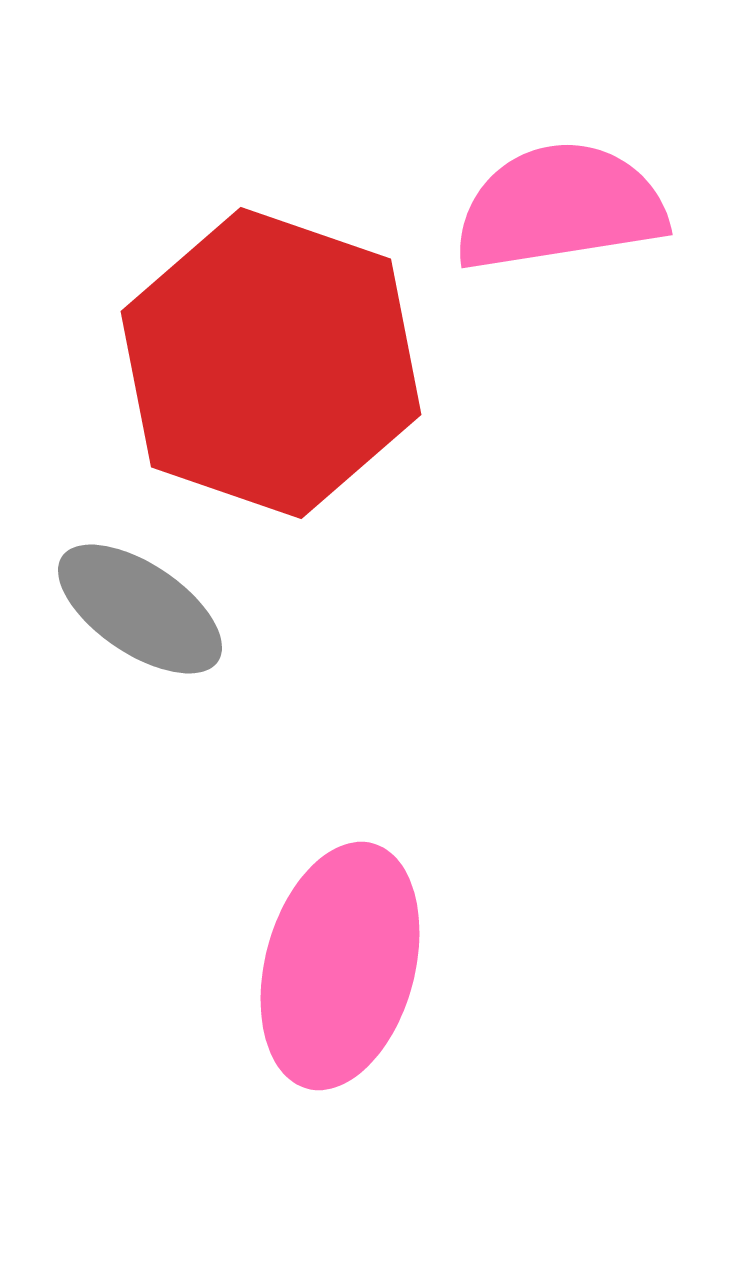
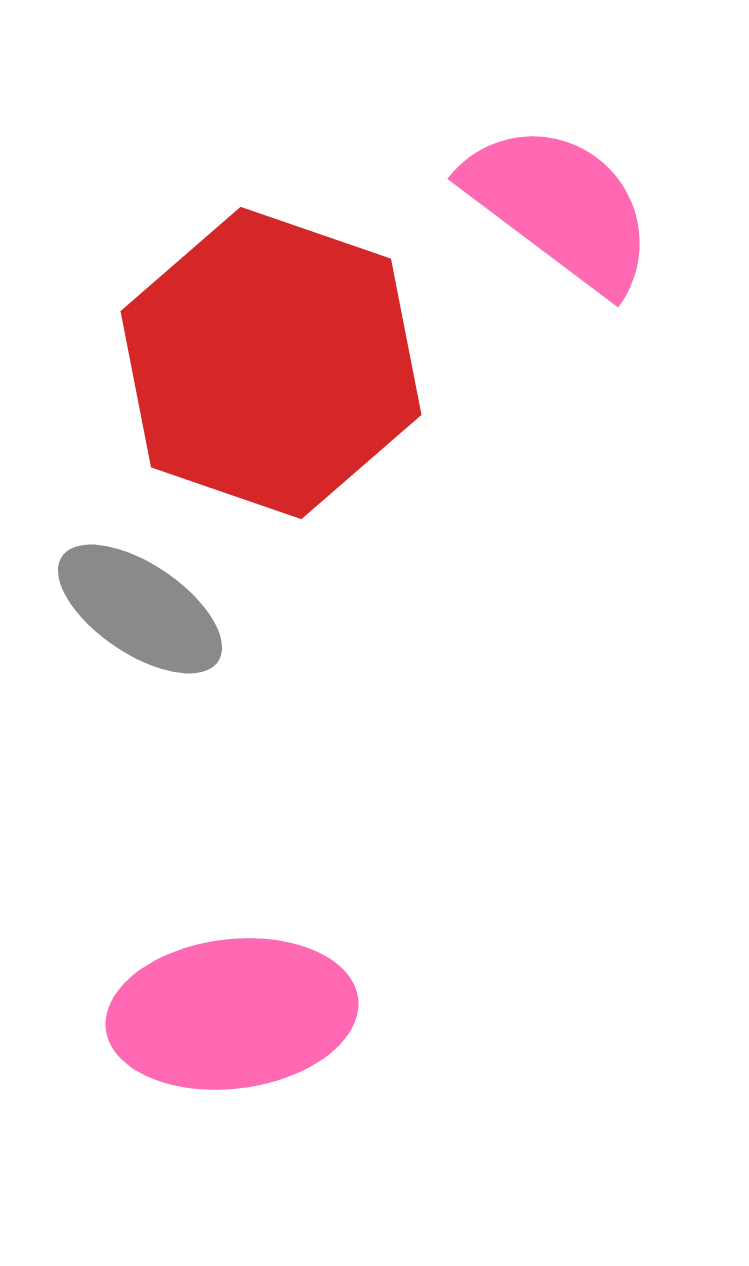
pink semicircle: rotated 46 degrees clockwise
pink ellipse: moved 108 px left, 48 px down; rotated 68 degrees clockwise
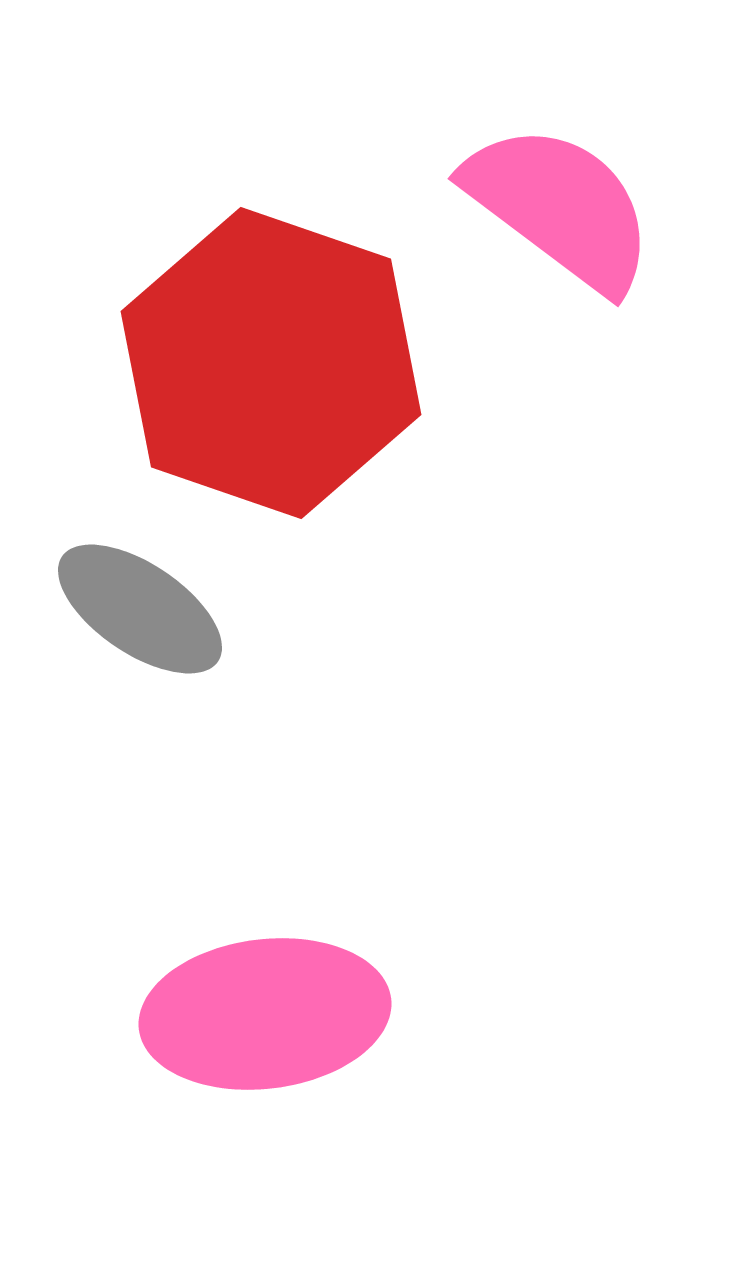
pink ellipse: moved 33 px right
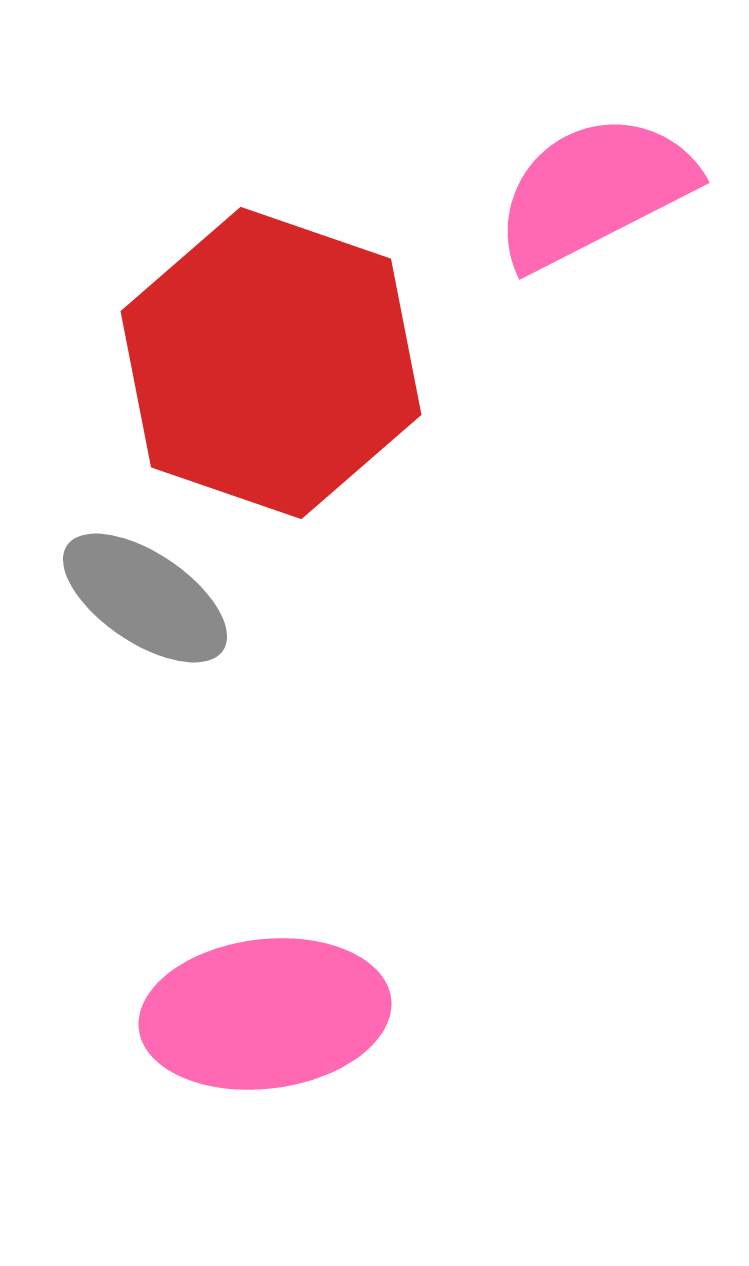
pink semicircle: moved 34 px right, 16 px up; rotated 64 degrees counterclockwise
gray ellipse: moved 5 px right, 11 px up
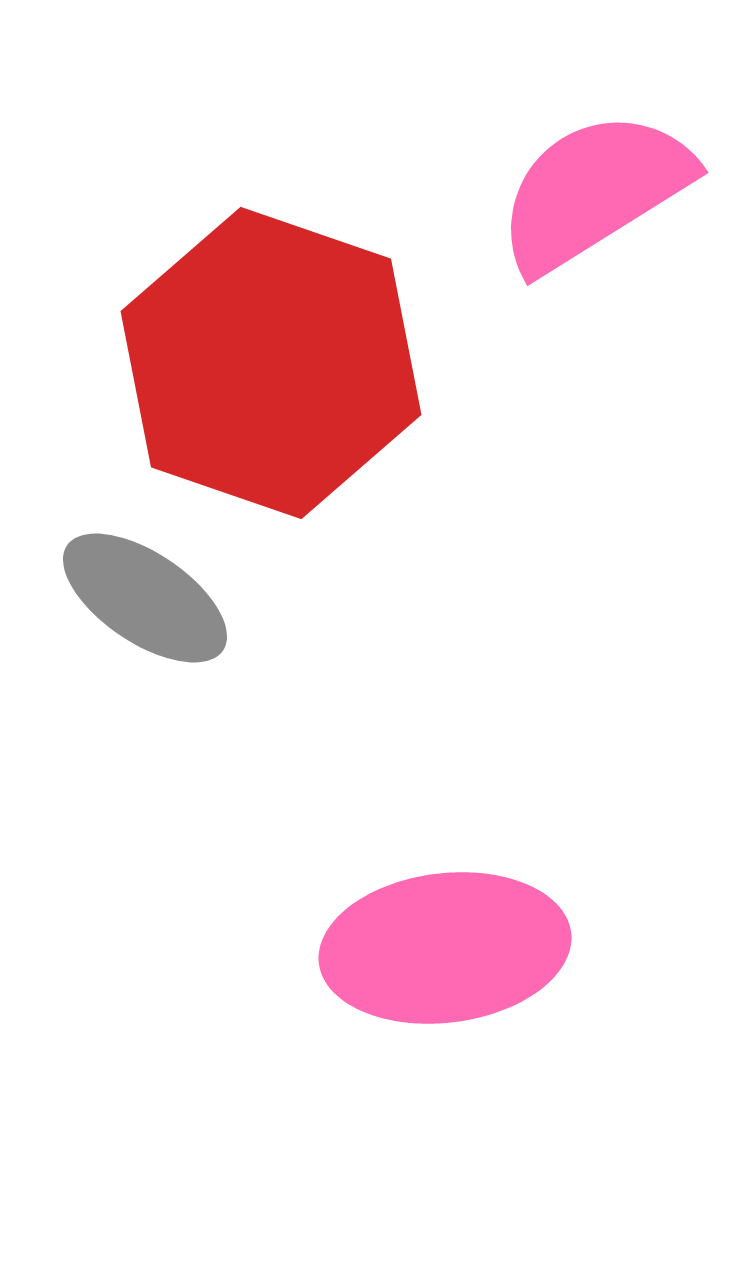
pink semicircle: rotated 5 degrees counterclockwise
pink ellipse: moved 180 px right, 66 px up
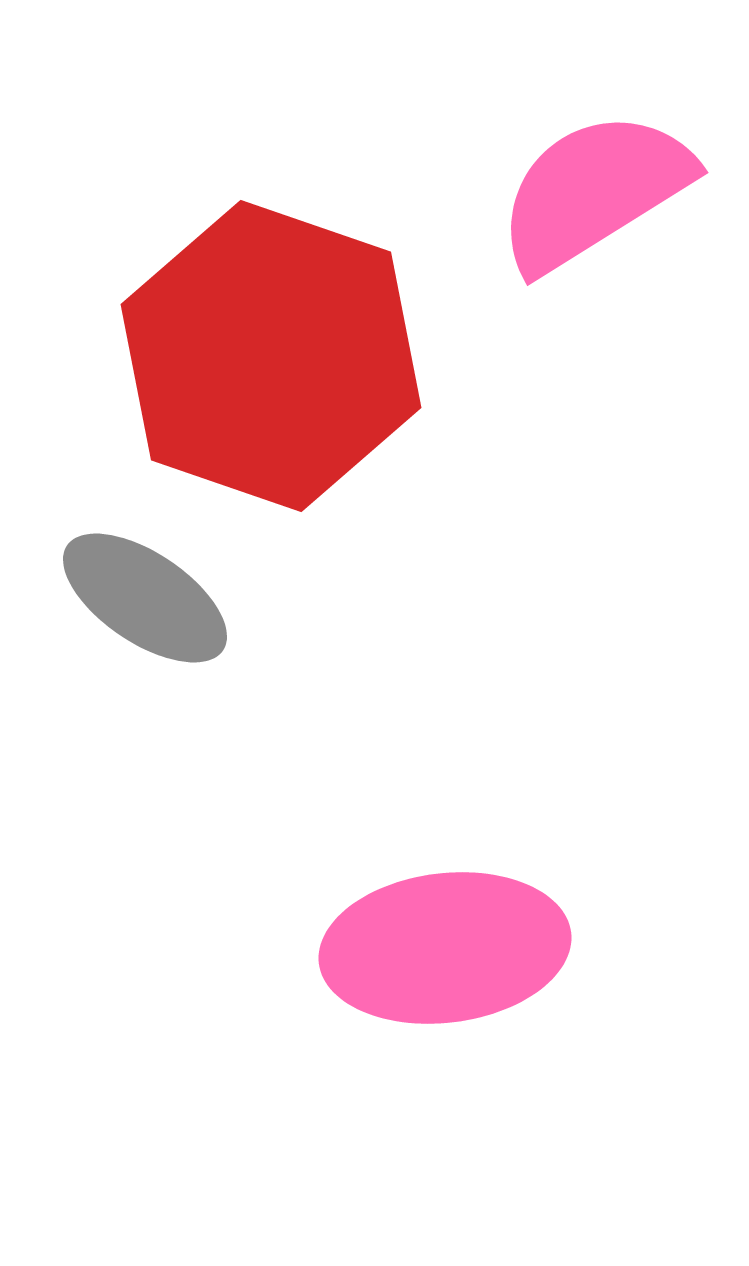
red hexagon: moved 7 px up
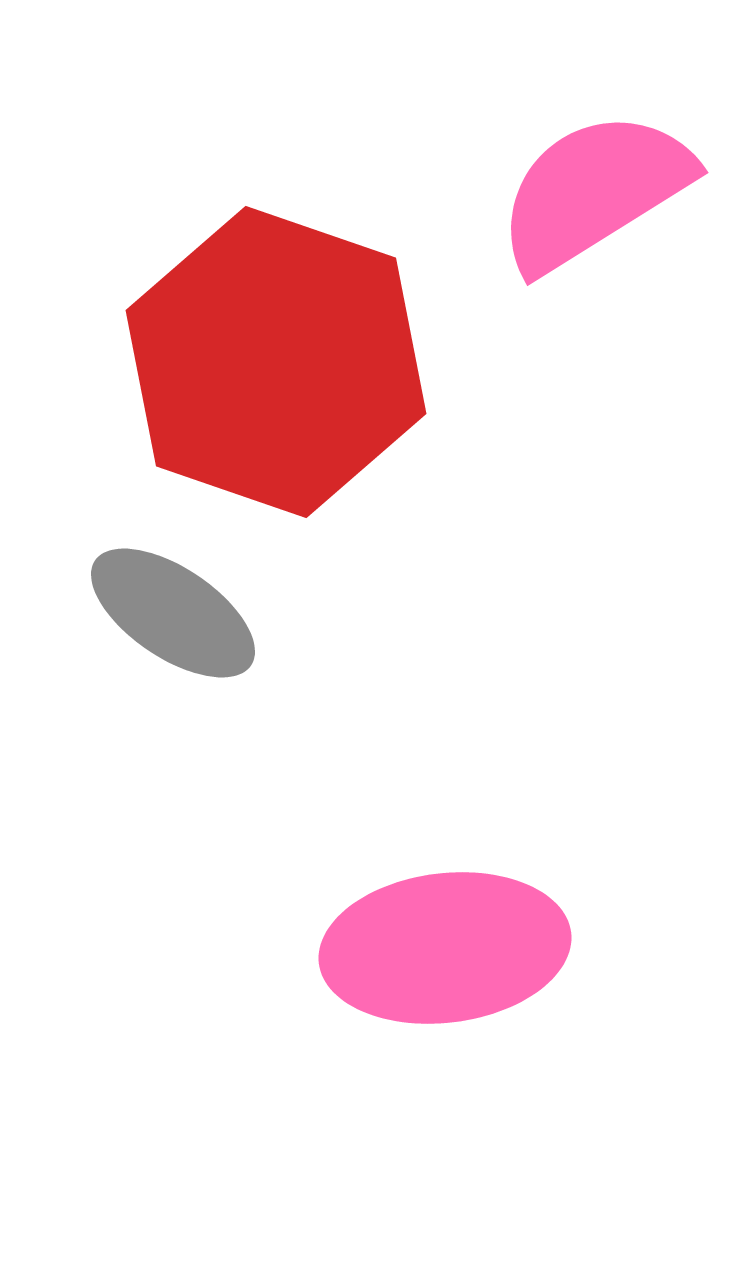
red hexagon: moved 5 px right, 6 px down
gray ellipse: moved 28 px right, 15 px down
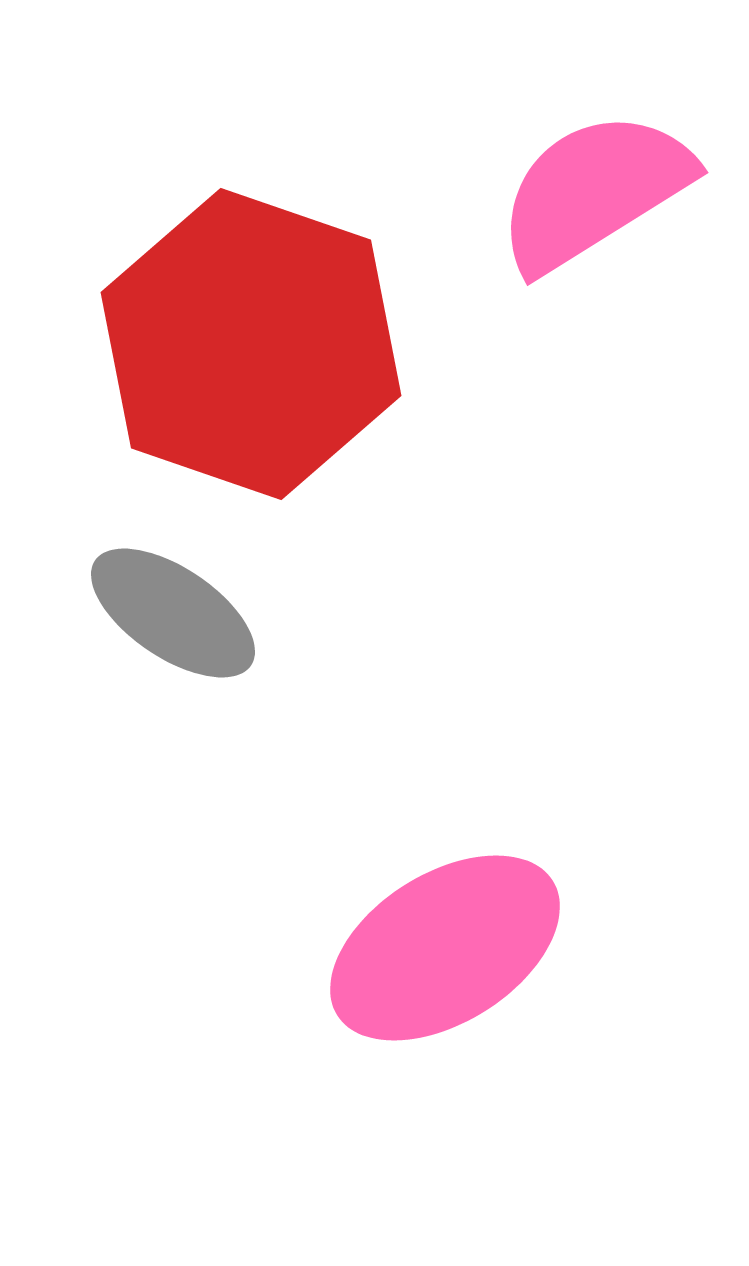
red hexagon: moved 25 px left, 18 px up
pink ellipse: rotated 25 degrees counterclockwise
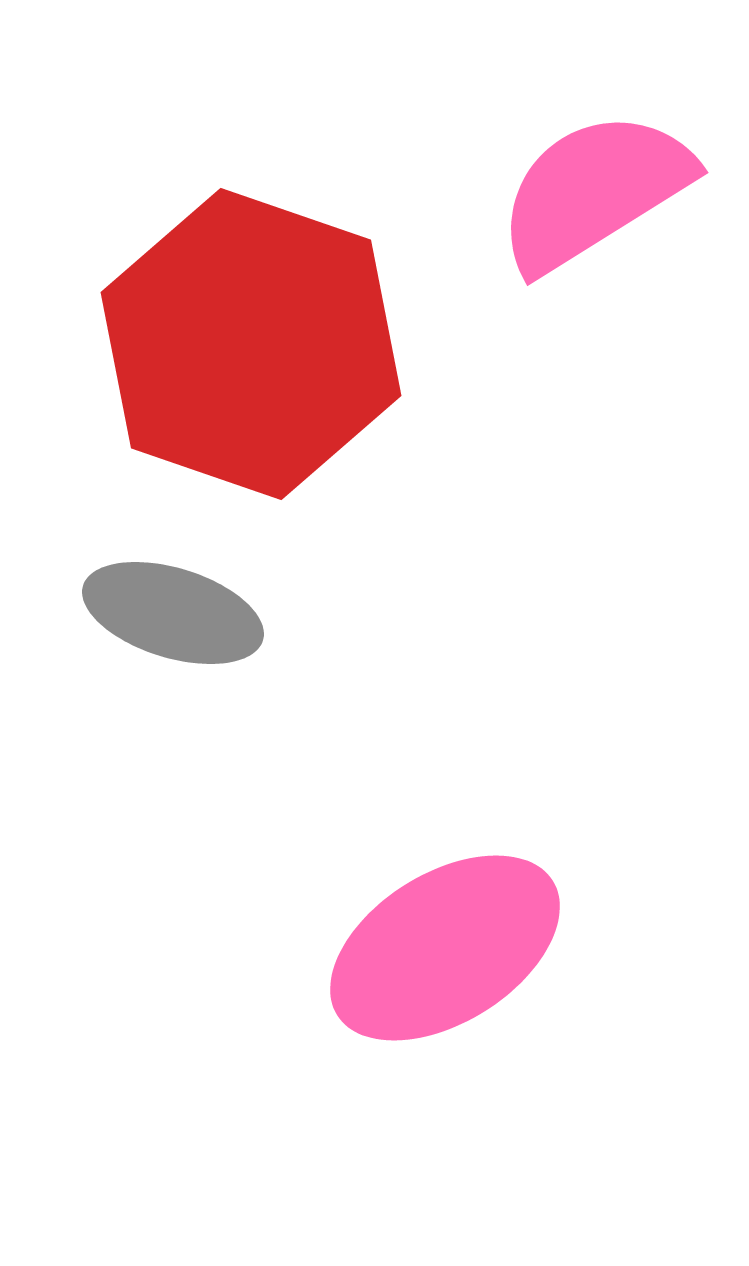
gray ellipse: rotated 17 degrees counterclockwise
